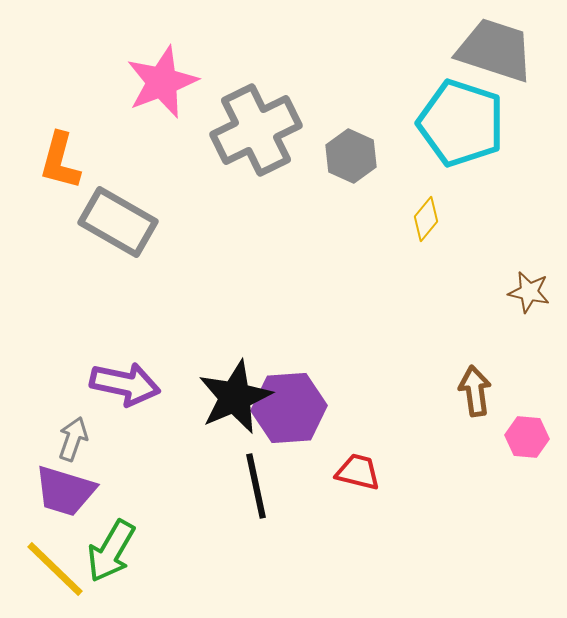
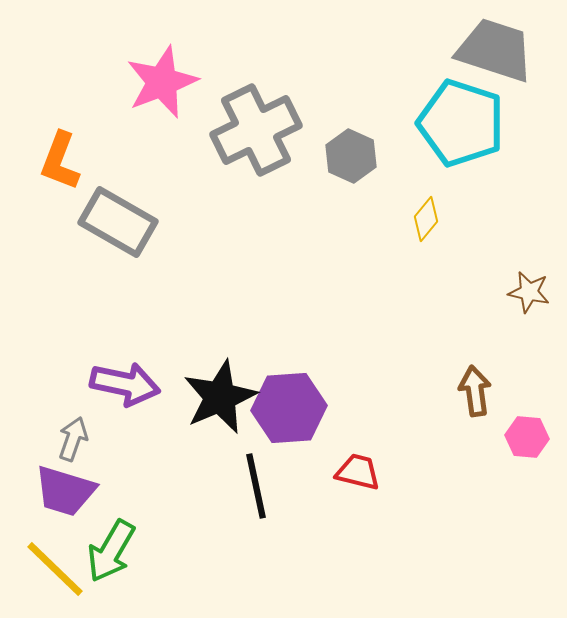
orange L-shape: rotated 6 degrees clockwise
black star: moved 15 px left
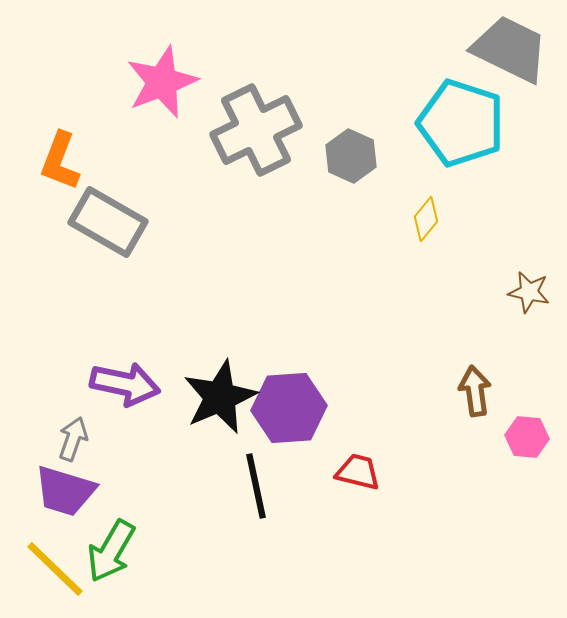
gray trapezoid: moved 15 px right, 1 px up; rotated 8 degrees clockwise
gray rectangle: moved 10 px left
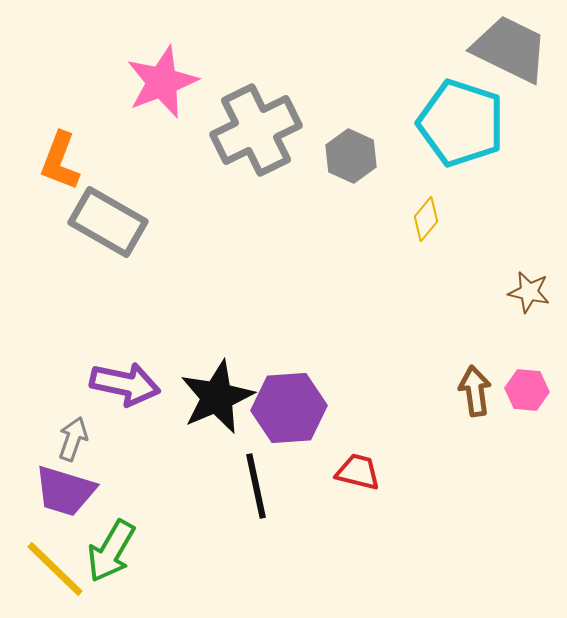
black star: moved 3 px left
pink hexagon: moved 47 px up
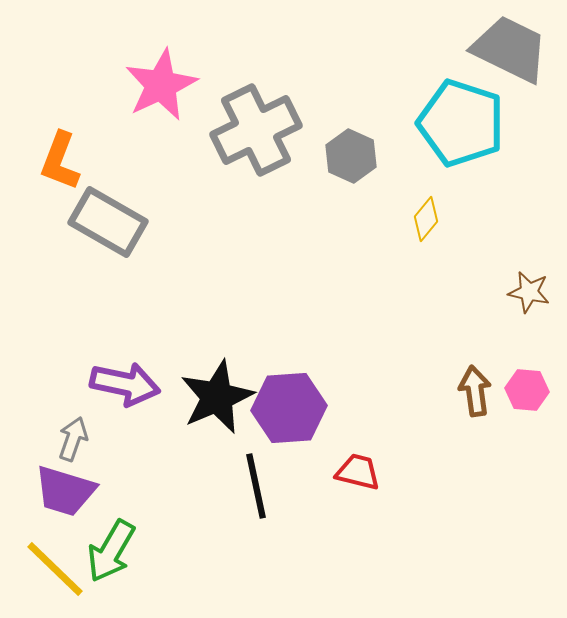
pink star: moved 1 px left, 3 px down; rotated 4 degrees counterclockwise
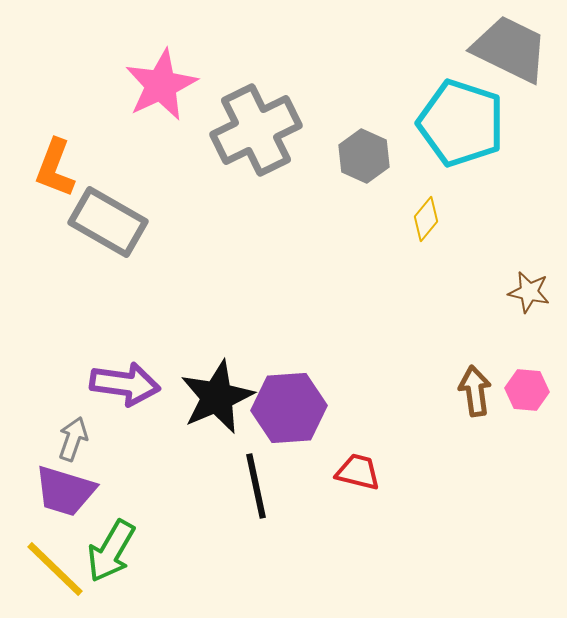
gray hexagon: moved 13 px right
orange L-shape: moved 5 px left, 7 px down
purple arrow: rotated 4 degrees counterclockwise
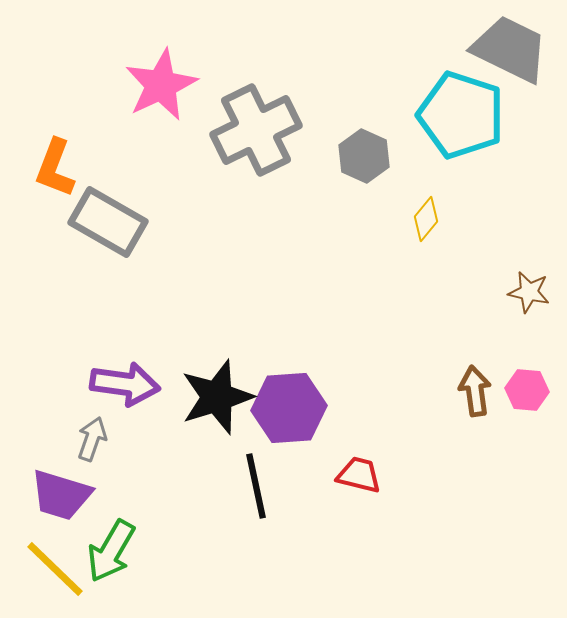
cyan pentagon: moved 8 px up
black star: rotated 6 degrees clockwise
gray arrow: moved 19 px right
red trapezoid: moved 1 px right, 3 px down
purple trapezoid: moved 4 px left, 4 px down
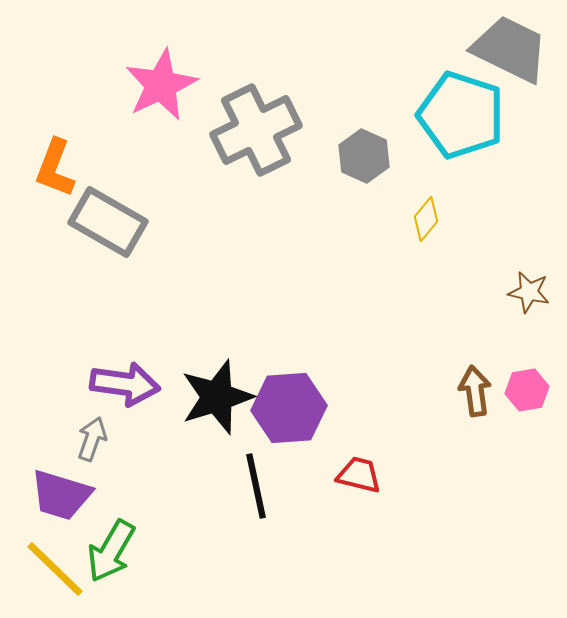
pink hexagon: rotated 15 degrees counterclockwise
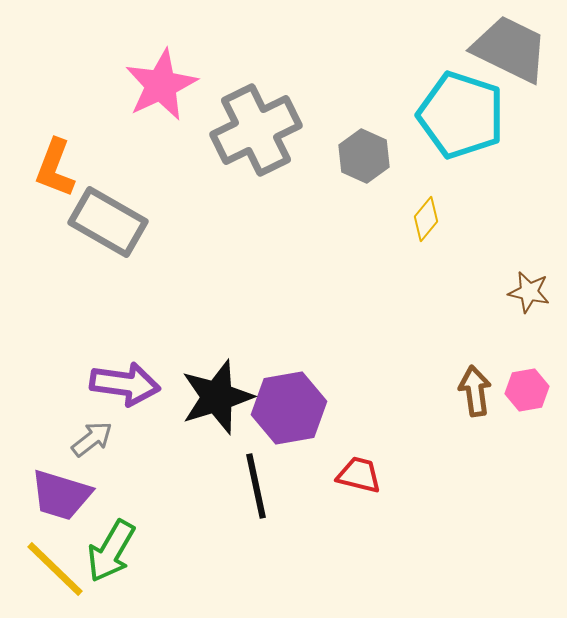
purple hexagon: rotated 6 degrees counterclockwise
gray arrow: rotated 33 degrees clockwise
